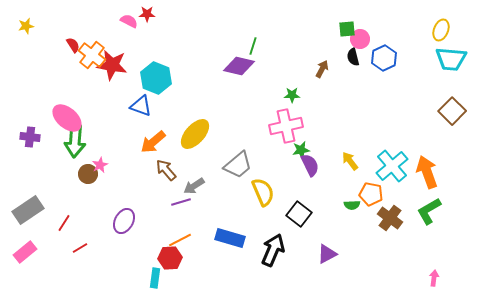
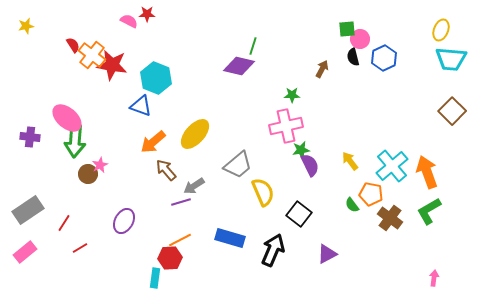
green semicircle at (352, 205): rotated 56 degrees clockwise
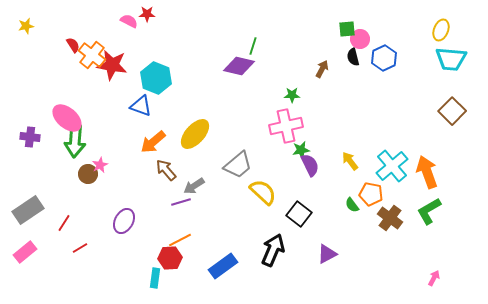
yellow semicircle at (263, 192): rotated 24 degrees counterclockwise
blue rectangle at (230, 238): moved 7 px left, 28 px down; rotated 52 degrees counterclockwise
pink arrow at (434, 278): rotated 21 degrees clockwise
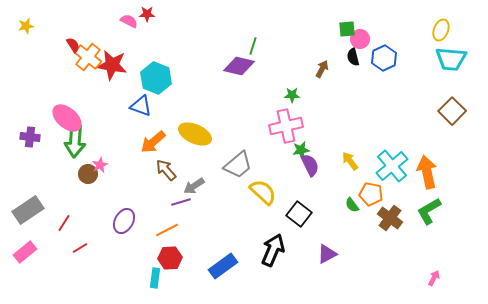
orange cross at (92, 55): moved 4 px left, 2 px down
yellow ellipse at (195, 134): rotated 72 degrees clockwise
orange arrow at (427, 172): rotated 8 degrees clockwise
orange line at (180, 240): moved 13 px left, 10 px up
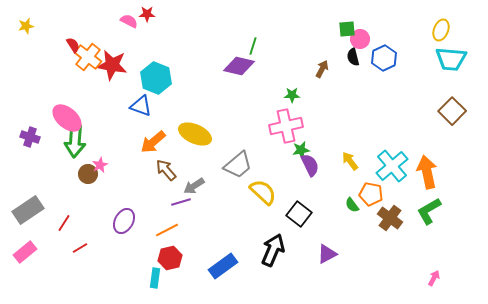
purple cross at (30, 137): rotated 12 degrees clockwise
red hexagon at (170, 258): rotated 10 degrees counterclockwise
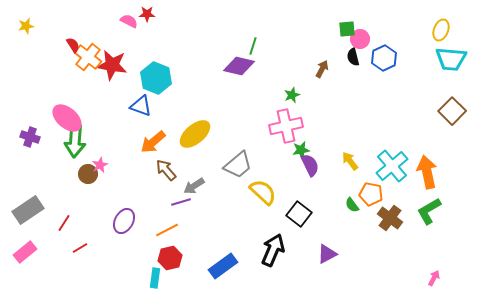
green star at (292, 95): rotated 21 degrees counterclockwise
yellow ellipse at (195, 134): rotated 64 degrees counterclockwise
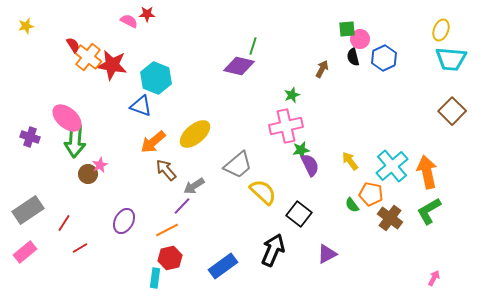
purple line at (181, 202): moved 1 px right, 4 px down; rotated 30 degrees counterclockwise
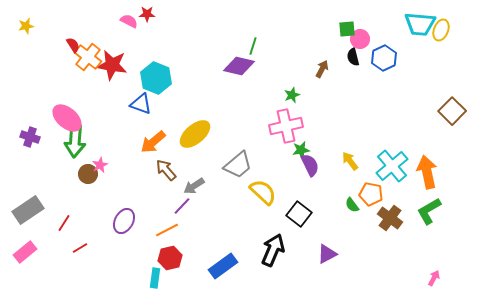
cyan trapezoid at (451, 59): moved 31 px left, 35 px up
blue triangle at (141, 106): moved 2 px up
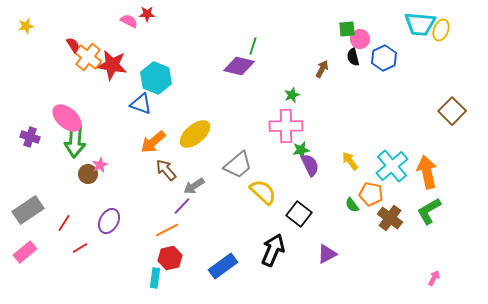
pink cross at (286, 126): rotated 12 degrees clockwise
purple ellipse at (124, 221): moved 15 px left
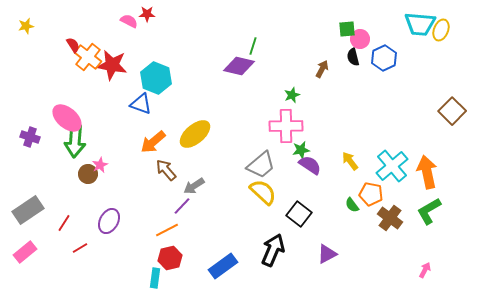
gray trapezoid at (238, 165): moved 23 px right
purple semicircle at (310, 165): rotated 30 degrees counterclockwise
pink arrow at (434, 278): moved 9 px left, 8 px up
